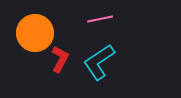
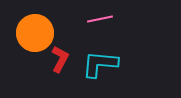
cyan L-shape: moved 1 px right, 2 px down; rotated 39 degrees clockwise
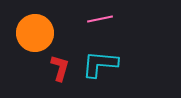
red L-shape: moved 9 px down; rotated 12 degrees counterclockwise
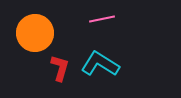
pink line: moved 2 px right
cyan L-shape: rotated 27 degrees clockwise
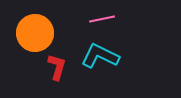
cyan L-shape: moved 8 px up; rotated 6 degrees counterclockwise
red L-shape: moved 3 px left, 1 px up
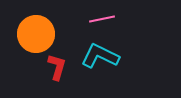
orange circle: moved 1 px right, 1 px down
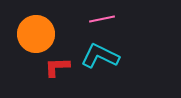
red L-shape: rotated 108 degrees counterclockwise
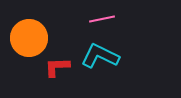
orange circle: moved 7 px left, 4 px down
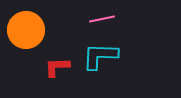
orange circle: moved 3 px left, 8 px up
cyan L-shape: rotated 24 degrees counterclockwise
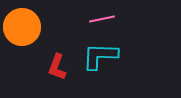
orange circle: moved 4 px left, 3 px up
red L-shape: rotated 68 degrees counterclockwise
